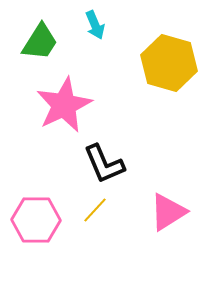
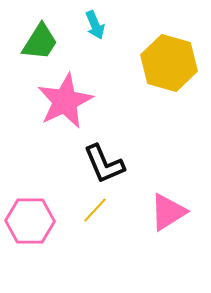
pink star: moved 1 px right, 4 px up
pink hexagon: moved 6 px left, 1 px down
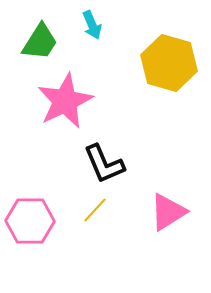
cyan arrow: moved 3 px left
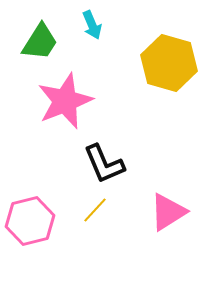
pink star: rotated 4 degrees clockwise
pink hexagon: rotated 15 degrees counterclockwise
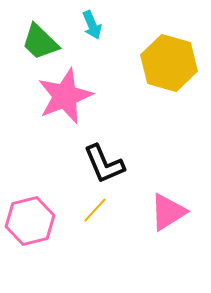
green trapezoid: rotated 102 degrees clockwise
pink star: moved 5 px up
